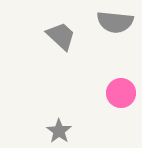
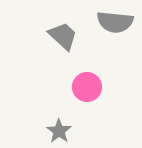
gray trapezoid: moved 2 px right
pink circle: moved 34 px left, 6 px up
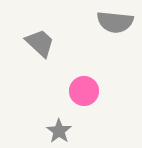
gray trapezoid: moved 23 px left, 7 px down
pink circle: moved 3 px left, 4 px down
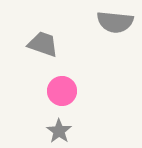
gray trapezoid: moved 3 px right, 1 px down; rotated 24 degrees counterclockwise
pink circle: moved 22 px left
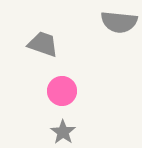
gray semicircle: moved 4 px right
gray star: moved 4 px right, 1 px down
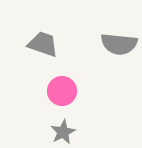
gray semicircle: moved 22 px down
gray star: rotated 10 degrees clockwise
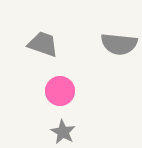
pink circle: moved 2 px left
gray star: rotated 15 degrees counterclockwise
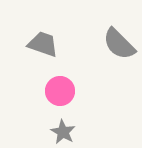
gray semicircle: rotated 39 degrees clockwise
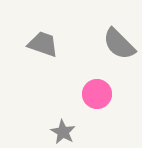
pink circle: moved 37 px right, 3 px down
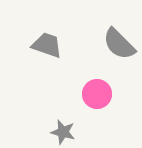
gray trapezoid: moved 4 px right, 1 px down
gray star: rotated 15 degrees counterclockwise
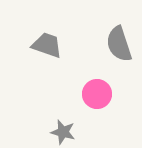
gray semicircle: rotated 27 degrees clockwise
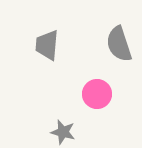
gray trapezoid: rotated 104 degrees counterclockwise
